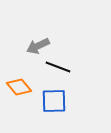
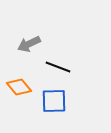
gray arrow: moved 9 px left, 2 px up
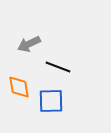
orange diamond: rotated 30 degrees clockwise
blue square: moved 3 px left
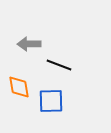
gray arrow: rotated 25 degrees clockwise
black line: moved 1 px right, 2 px up
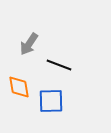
gray arrow: rotated 55 degrees counterclockwise
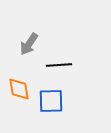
black line: rotated 25 degrees counterclockwise
orange diamond: moved 2 px down
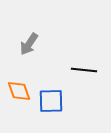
black line: moved 25 px right, 5 px down; rotated 10 degrees clockwise
orange diamond: moved 2 px down; rotated 10 degrees counterclockwise
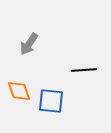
black line: rotated 10 degrees counterclockwise
blue square: rotated 8 degrees clockwise
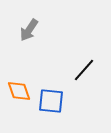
gray arrow: moved 14 px up
black line: rotated 45 degrees counterclockwise
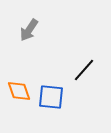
blue square: moved 4 px up
